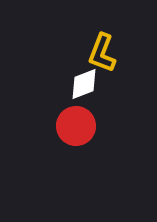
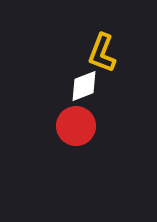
white diamond: moved 2 px down
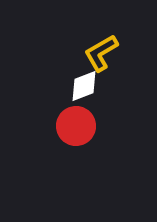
yellow L-shape: moved 1 px left; rotated 39 degrees clockwise
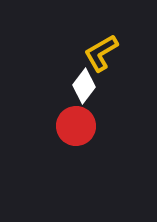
white diamond: rotated 32 degrees counterclockwise
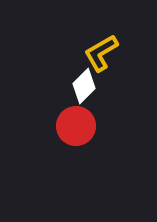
white diamond: rotated 8 degrees clockwise
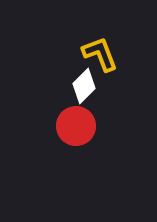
yellow L-shape: moved 1 px left, 1 px down; rotated 99 degrees clockwise
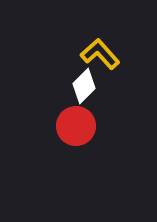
yellow L-shape: rotated 21 degrees counterclockwise
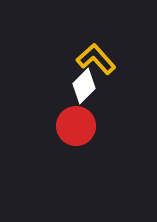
yellow L-shape: moved 4 px left, 5 px down
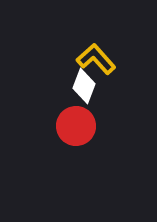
white diamond: rotated 24 degrees counterclockwise
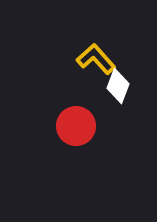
white diamond: moved 34 px right
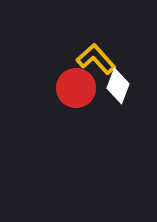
red circle: moved 38 px up
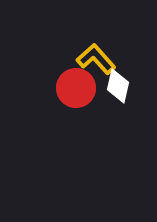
white diamond: rotated 8 degrees counterclockwise
